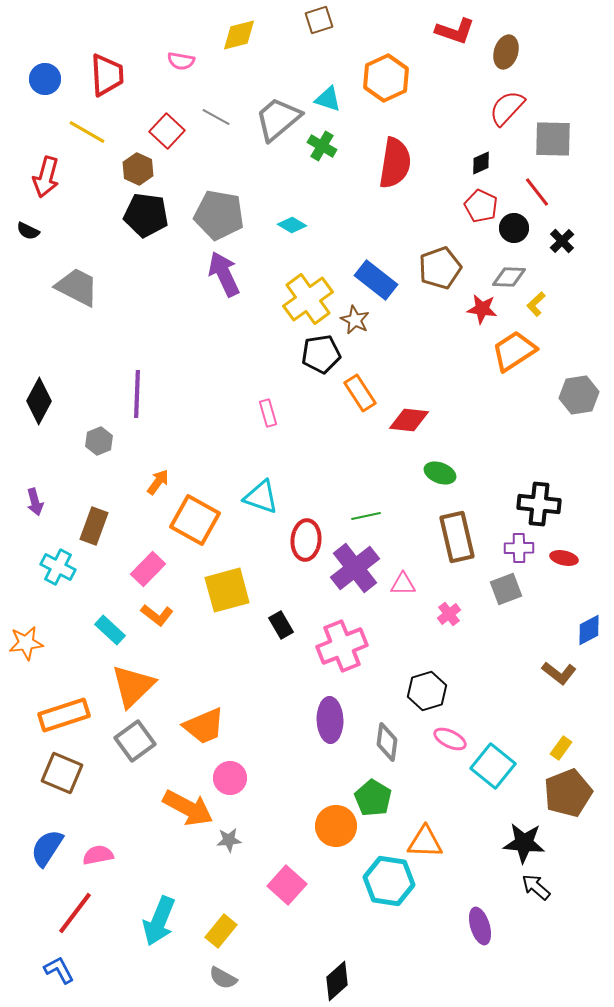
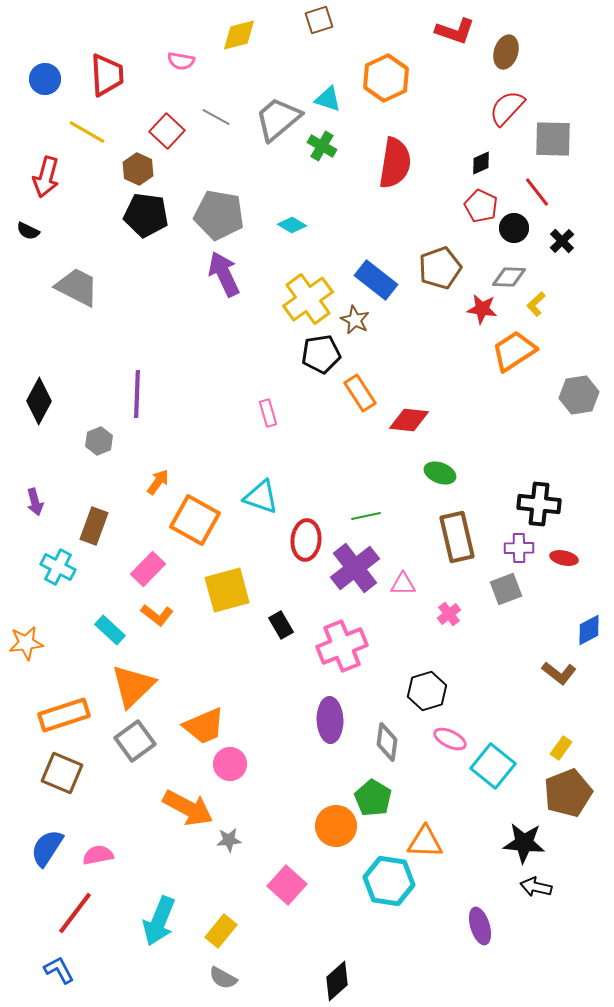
pink circle at (230, 778): moved 14 px up
black arrow at (536, 887): rotated 28 degrees counterclockwise
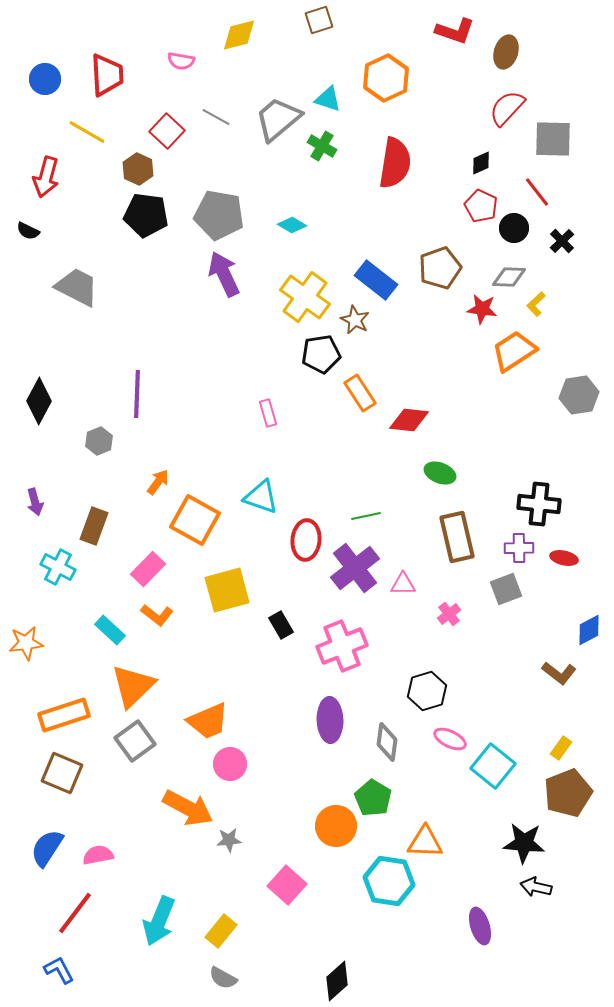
yellow cross at (308, 299): moved 3 px left, 2 px up; rotated 18 degrees counterclockwise
orange trapezoid at (204, 726): moved 4 px right, 5 px up
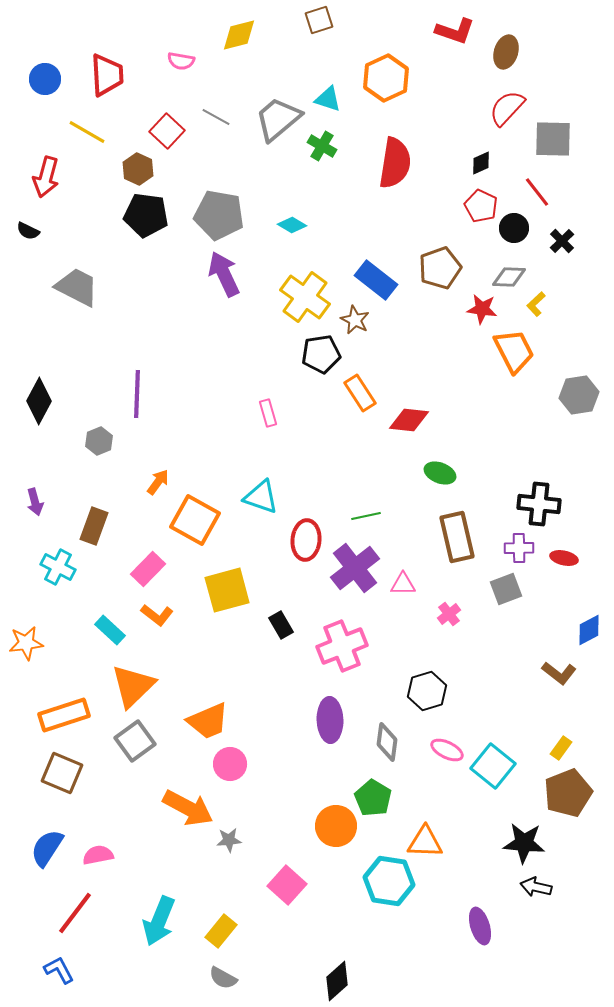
orange trapezoid at (514, 351): rotated 96 degrees clockwise
pink ellipse at (450, 739): moved 3 px left, 11 px down
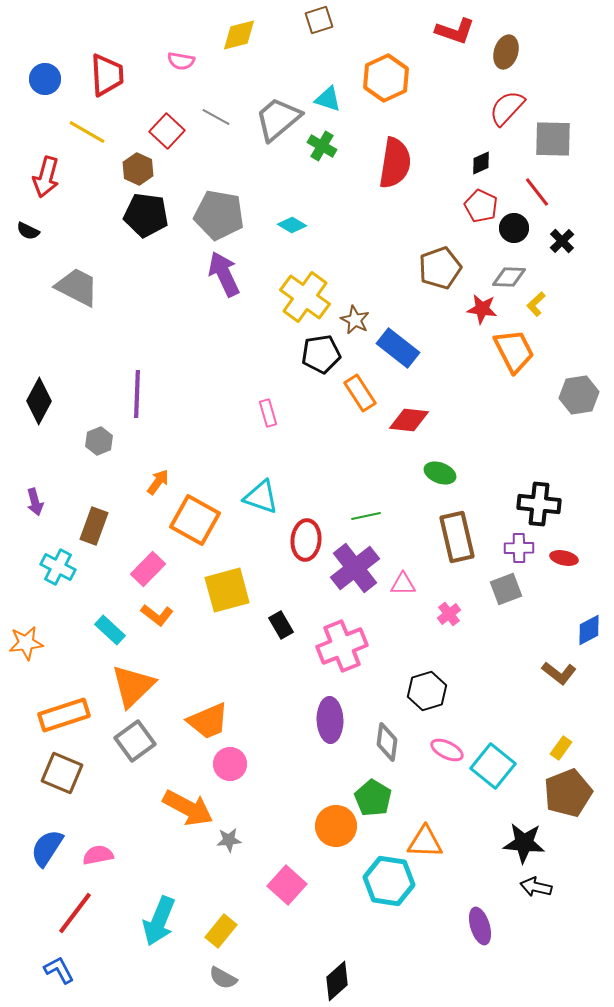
blue rectangle at (376, 280): moved 22 px right, 68 px down
